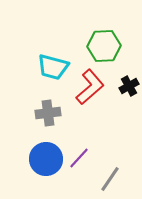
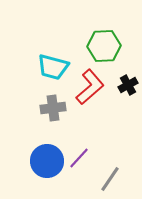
black cross: moved 1 px left, 1 px up
gray cross: moved 5 px right, 5 px up
blue circle: moved 1 px right, 2 px down
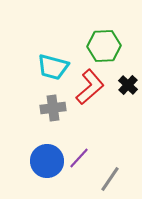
black cross: rotated 18 degrees counterclockwise
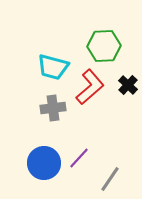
blue circle: moved 3 px left, 2 px down
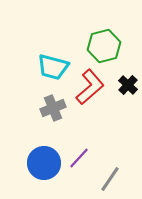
green hexagon: rotated 12 degrees counterclockwise
gray cross: rotated 15 degrees counterclockwise
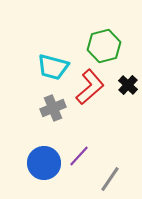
purple line: moved 2 px up
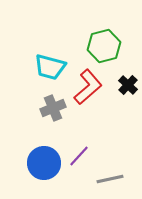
cyan trapezoid: moved 3 px left
red L-shape: moved 2 px left
gray line: rotated 44 degrees clockwise
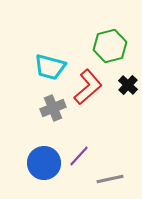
green hexagon: moved 6 px right
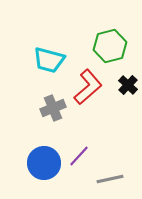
cyan trapezoid: moved 1 px left, 7 px up
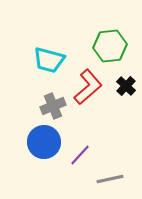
green hexagon: rotated 8 degrees clockwise
black cross: moved 2 px left, 1 px down
gray cross: moved 2 px up
purple line: moved 1 px right, 1 px up
blue circle: moved 21 px up
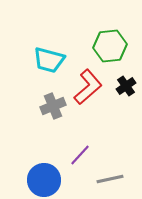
black cross: rotated 12 degrees clockwise
blue circle: moved 38 px down
